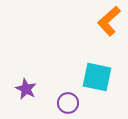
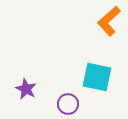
purple circle: moved 1 px down
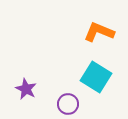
orange L-shape: moved 10 px left, 11 px down; rotated 64 degrees clockwise
cyan square: moved 1 px left; rotated 20 degrees clockwise
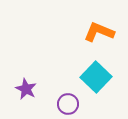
cyan square: rotated 12 degrees clockwise
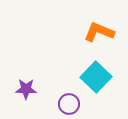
purple star: rotated 25 degrees counterclockwise
purple circle: moved 1 px right
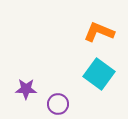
cyan square: moved 3 px right, 3 px up; rotated 8 degrees counterclockwise
purple circle: moved 11 px left
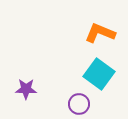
orange L-shape: moved 1 px right, 1 px down
purple circle: moved 21 px right
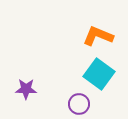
orange L-shape: moved 2 px left, 3 px down
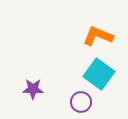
purple star: moved 7 px right
purple circle: moved 2 px right, 2 px up
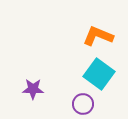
purple circle: moved 2 px right, 2 px down
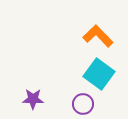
orange L-shape: rotated 24 degrees clockwise
purple star: moved 10 px down
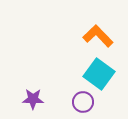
purple circle: moved 2 px up
